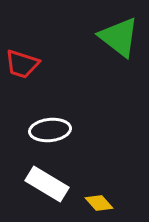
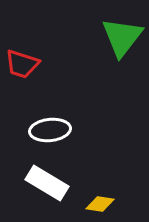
green triangle: moved 3 px right; rotated 30 degrees clockwise
white rectangle: moved 1 px up
yellow diamond: moved 1 px right, 1 px down; rotated 40 degrees counterclockwise
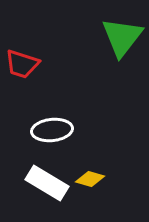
white ellipse: moved 2 px right
yellow diamond: moved 10 px left, 25 px up; rotated 8 degrees clockwise
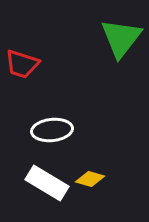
green triangle: moved 1 px left, 1 px down
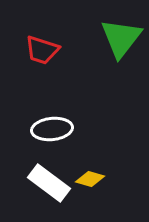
red trapezoid: moved 20 px right, 14 px up
white ellipse: moved 1 px up
white rectangle: moved 2 px right; rotated 6 degrees clockwise
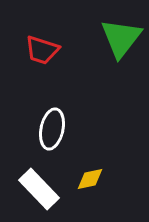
white ellipse: rotated 72 degrees counterclockwise
yellow diamond: rotated 28 degrees counterclockwise
white rectangle: moved 10 px left, 6 px down; rotated 9 degrees clockwise
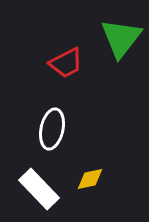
red trapezoid: moved 24 px right, 13 px down; rotated 45 degrees counterclockwise
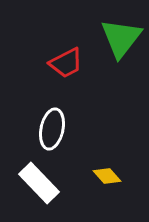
yellow diamond: moved 17 px right, 3 px up; rotated 60 degrees clockwise
white rectangle: moved 6 px up
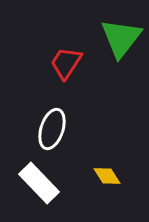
red trapezoid: rotated 150 degrees clockwise
white ellipse: rotated 6 degrees clockwise
yellow diamond: rotated 8 degrees clockwise
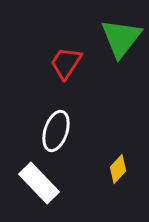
white ellipse: moved 4 px right, 2 px down
yellow diamond: moved 11 px right, 7 px up; rotated 76 degrees clockwise
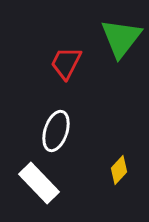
red trapezoid: rotated 6 degrees counterclockwise
yellow diamond: moved 1 px right, 1 px down
